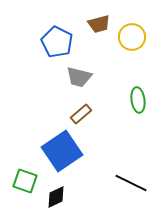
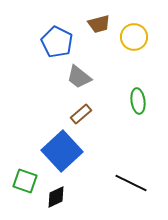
yellow circle: moved 2 px right
gray trapezoid: rotated 24 degrees clockwise
green ellipse: moved 1 px down
blue square: rotated 9 degrees counterclockwise
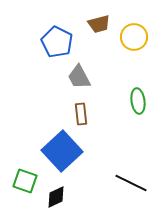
gray trapezoid: rotated 24 degrees clockwise
brown rectangle: rotated 55 degrees counterclockwise
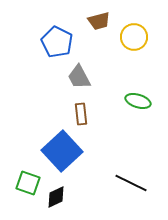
brown trapezoid: moved 3 px up
green ellipse: rotated 65 degrees counterclockwise
green square: moved 3 px right, 2 px down
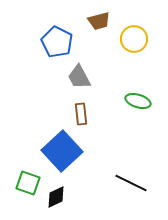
yellow circle: moved 2 px down
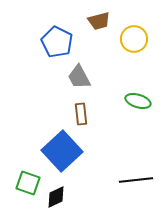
black line: moved 5 px right, 3 px up; rotated 32 degrees counterclockwise
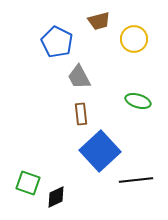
blue square: moved 38 px right
